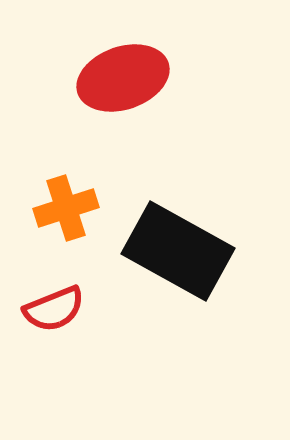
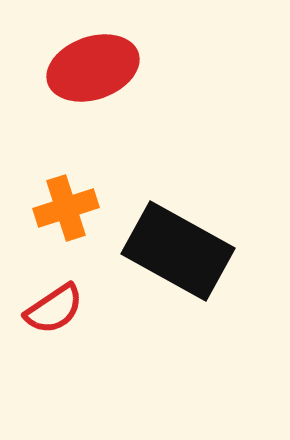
red ellipse: moved 30 px left, 10 px up
red semicircle: rotated 12 degrees counterclockwise
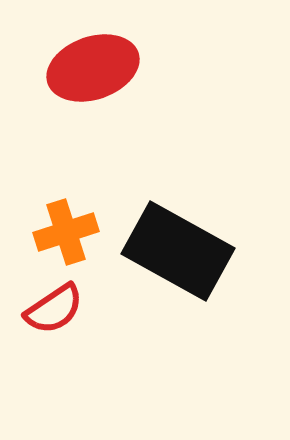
orange cross: moved 24 px down
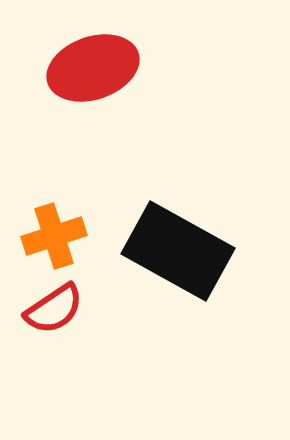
orange cross: moved 12 px left, 4 px down
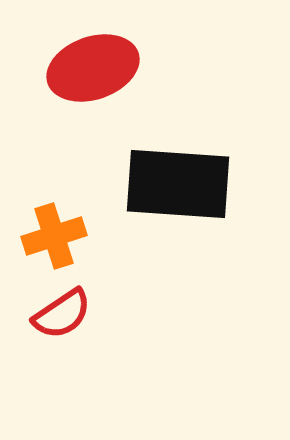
black rectangle: moved 67 px up; rotated 25 degrees counterclockwise
red semicircle: moved 8 px right, 5 px down
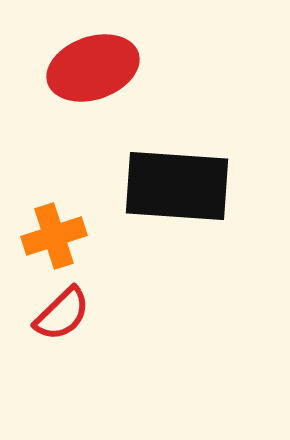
black rectangle: moved 1 px left, 2 px down
red semicircle: rotated 10 degrees counterclockwise
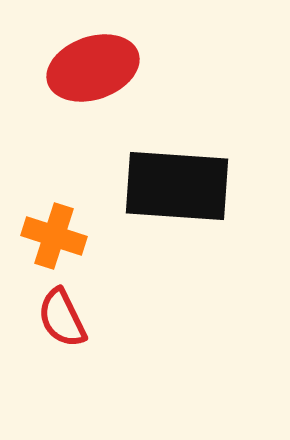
orange cross: rotated 36 degrees clockwise
red semicircle: moved 4 px down; rotated 108 degrees clockwise
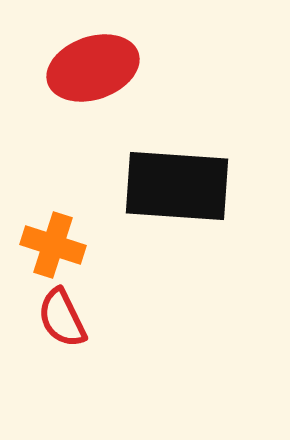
orange cross: moved 1 px left, 9 px down
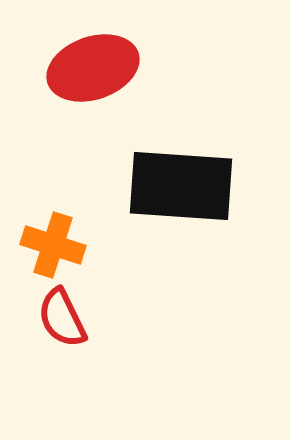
black rectangle: moved 4 px right
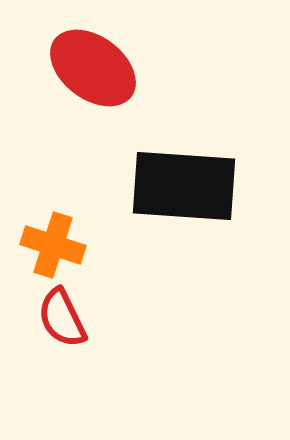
red ellipse: rotated 56 degrees clockwise
black rectangle: moved 3 px right
